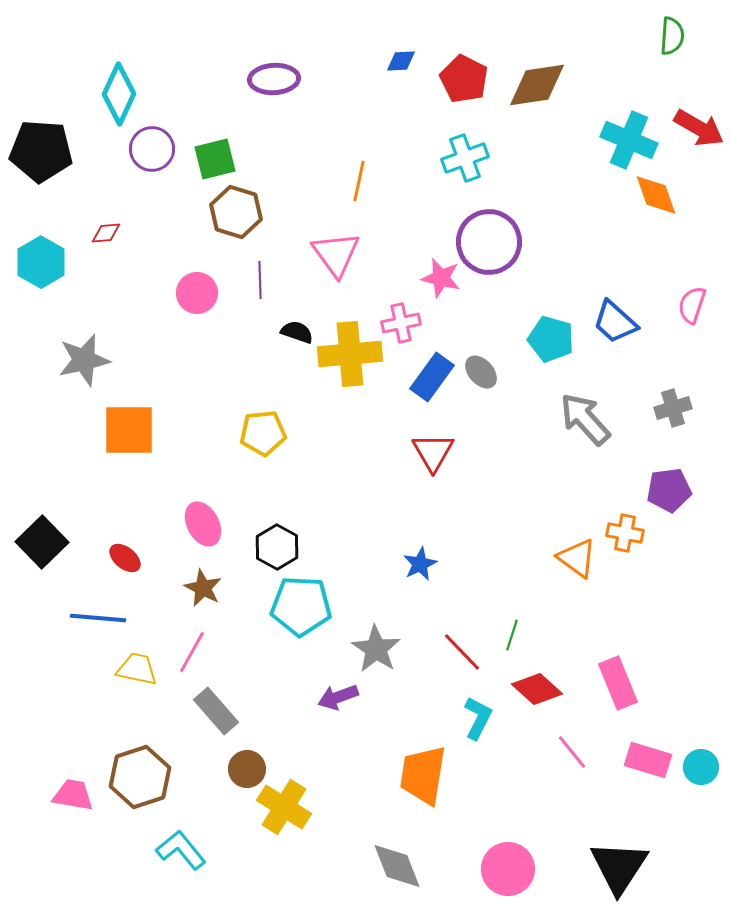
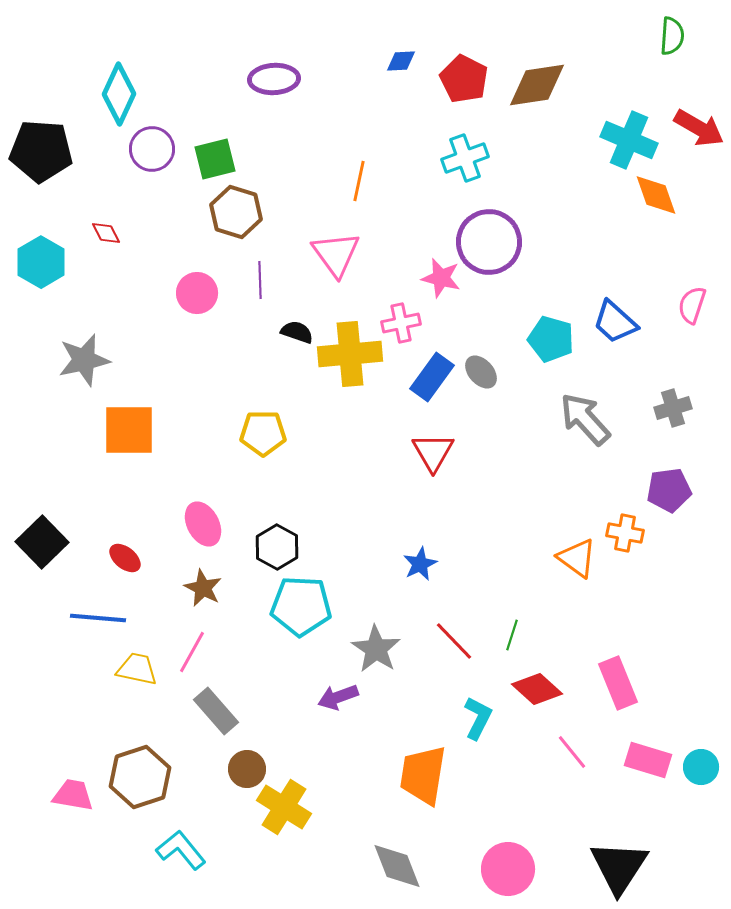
red diamond at (106, 233): rotated 68 degrees clockwise
yellow pentagon at (263, 433): rotated 6 degrees clockwise
red line at (462, 652): moved 8 px left, 11 px up
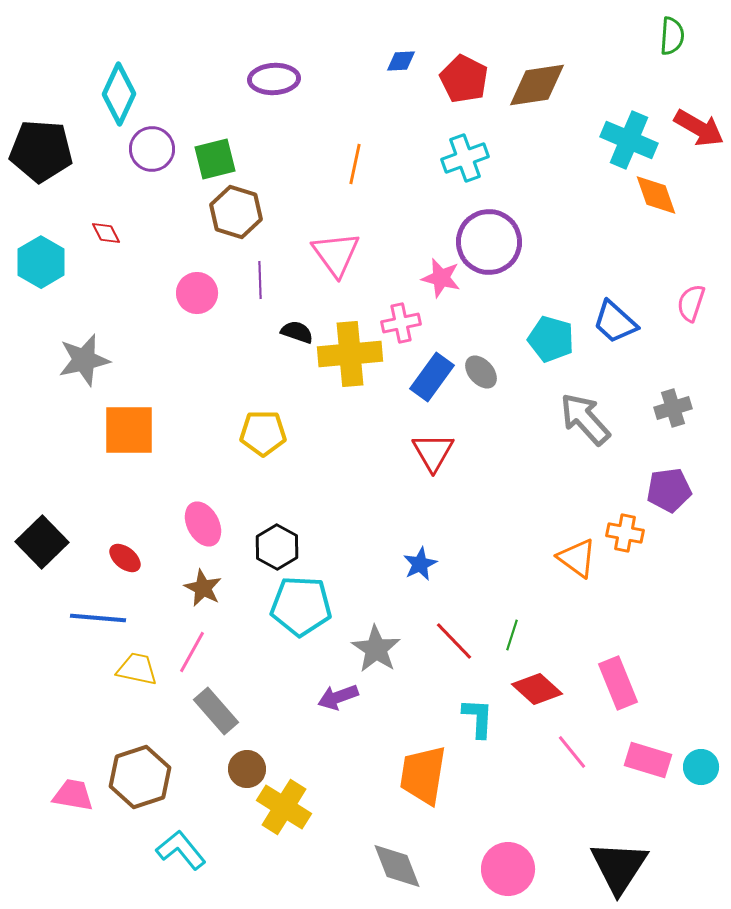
orange line at (359, 181): moved 4 px left, 17 px up
pink semicircle at (692, 305): moved 1 px left, 2 px up
cyan L-shape at (478, 718): rotated 24 degrees counterclockwise
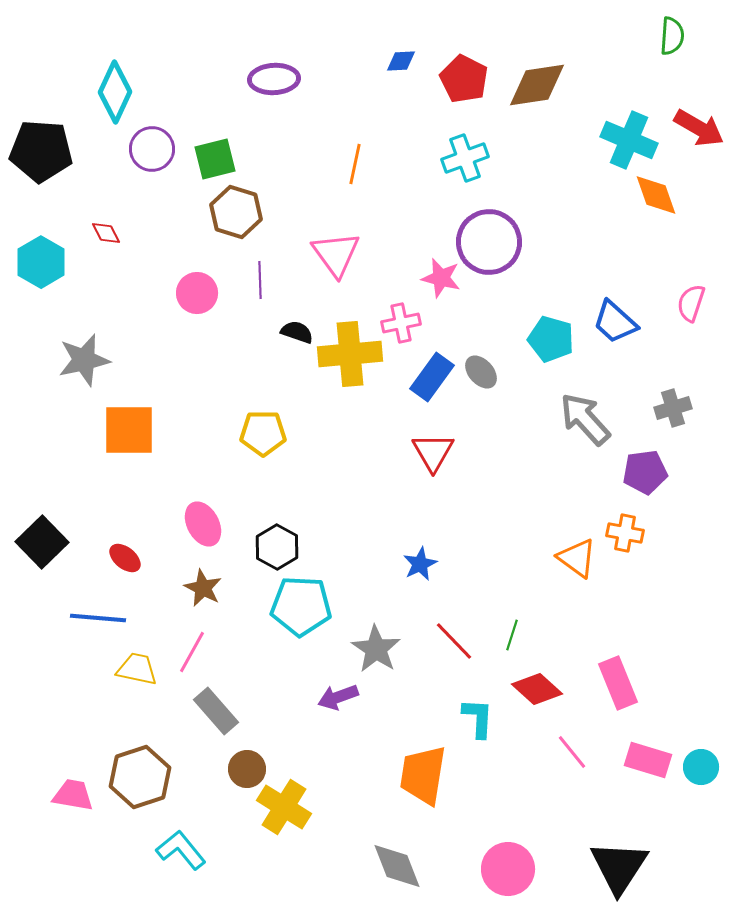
cyan diamond at (119, 94): moved 4 px left, 2 px up
purple pentagon at (669, 490): moved 24 px left, 18 px up
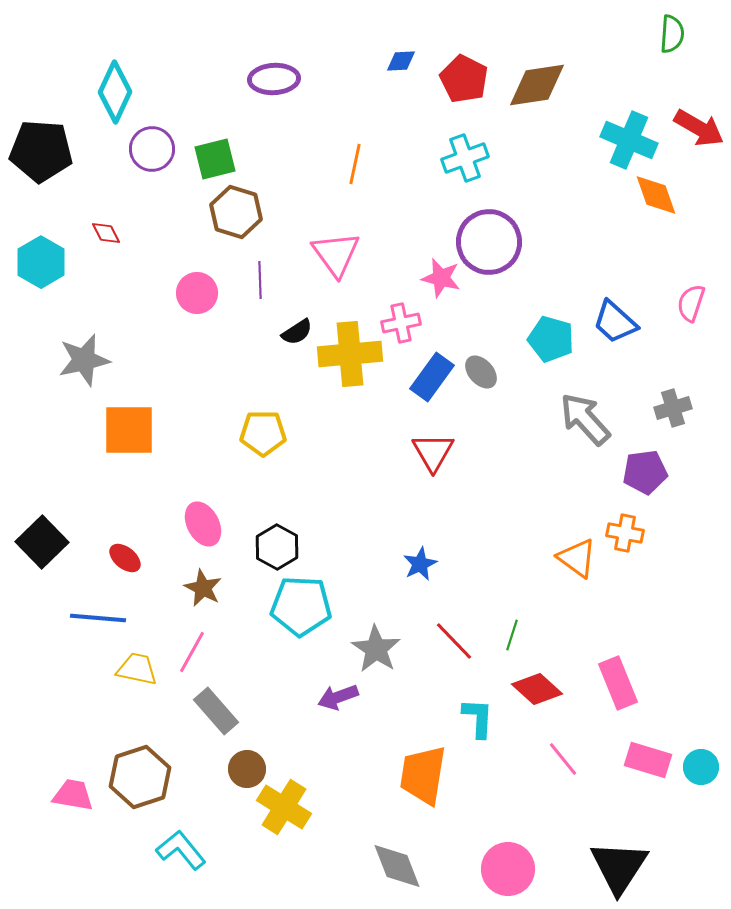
green semicircle at (672, 36): moved 2 px up
black semicircle at (297, 332): rotated 128 degrees clockwise
pink line at (572, 752): moved 9 px left, 7 px down
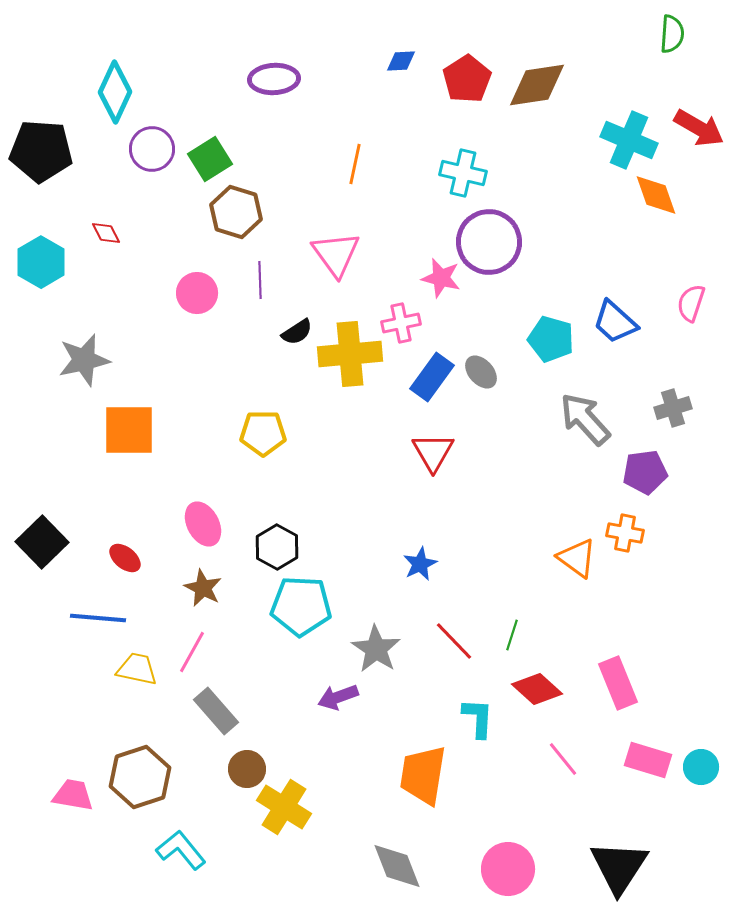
red pentagon at (464, 79): moved 3 px right; rotated 12 degrees clockwise
cyan cross at (465, 158): moved 2 px left, 15 px down; rotated 33 degrees clockwise
green square at (215, 159): moved 5 px left; rotated 18 degrees counterclockwise
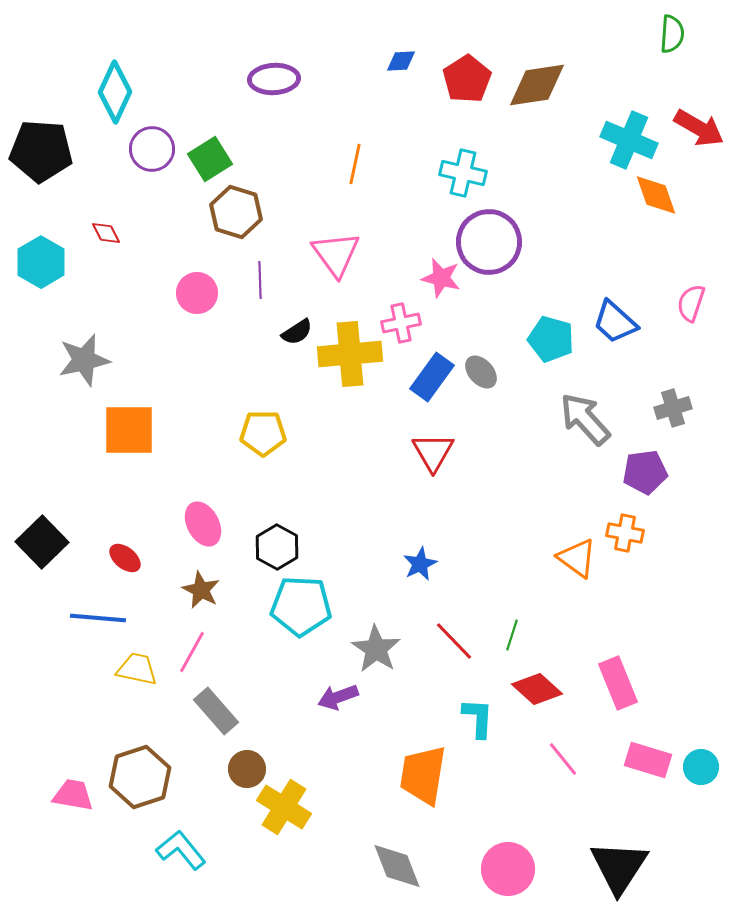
brown star at (203, 588): moved 2 px left, 2 px down
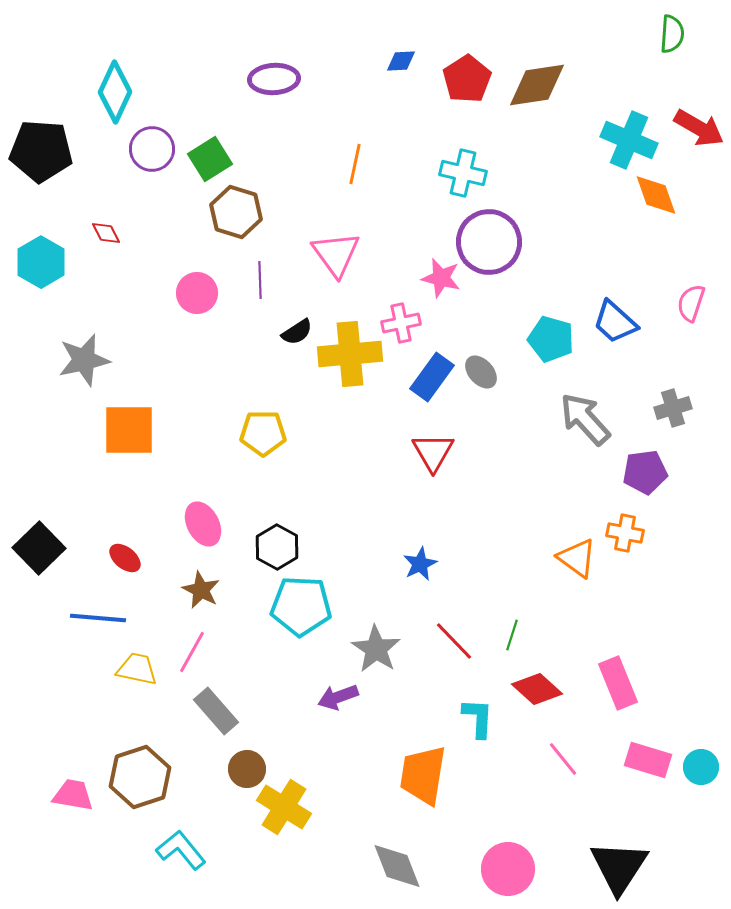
black square at (42, 542): moved 3 px left, 6 px down
